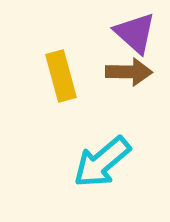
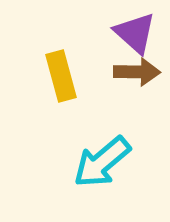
brown arrow: moved 8 px right
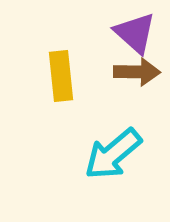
yellow rectangle: rotated 9 degrees clockwise
cyan arrow: moved 11 px right, 8 px up
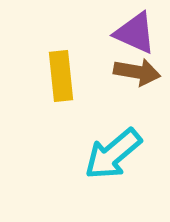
purple triangle: rotated 18 degrees counterclockwise
brown arrow: rotated 9 degrees clockwise
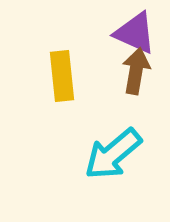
brown arrow: moved 1 px left, 1 px up; rotated 90 degrees counterclockwise
yellow rectangle: moved 1 px right
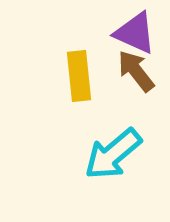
brown arrow: rotated 48 degrees counterclockwise
yellow rectangle: moved 17 px right
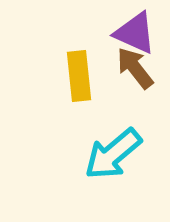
brown arrow: moved 1 px left, 3 px up
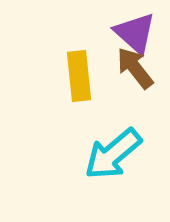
purple triangle: rotated 18 degrees clockwise
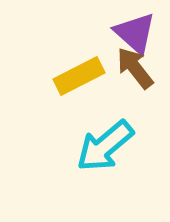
yellow rectangle: rotated 69 degrees clockwise
cyan arrow: moved 8 px left, 8 px up
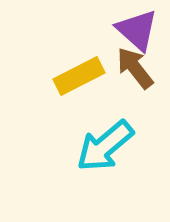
purple triangle: moved 2 px right, 3 px up
